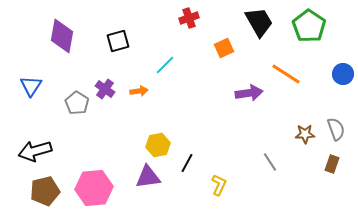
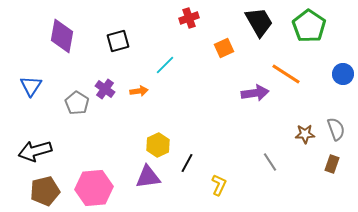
purple arrow: moved 6 px right
yellow hexagon: rotated 15 degrees counterclockwise
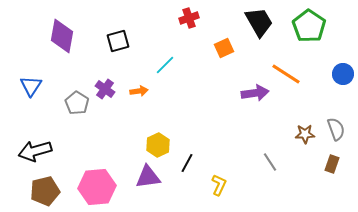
pink hexagon: moved 3 px right, 1 px up
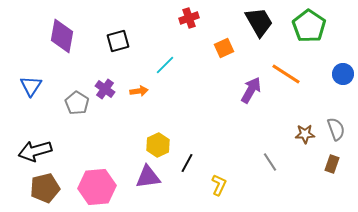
purple arrow: moved 4 px left, 3 px up; rotated 52 degrees counterclockwise
brown pentagon: moved 3 px up
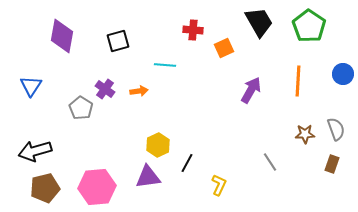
red cross: moved 4 px right, 12 px down; rotated 24 degrees clockwise
cyan line: rotated 50 degrees clockwise
orange line: moved 12 px right, 7 px down; rotated 60 degrees clockwise
gray pentagon: moved 4 px right, 5 px down
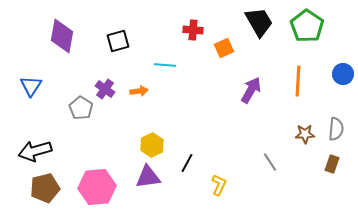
green pentagon: moved 2 px left
gray semicircle: rotated 25 degrees clockwise
yellow hexagon: moved 6 px left
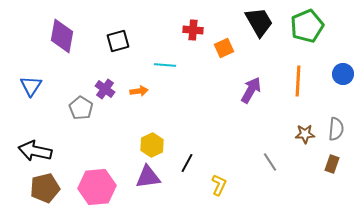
green pentagon: rotated 16 degrees clockwise
black arrow: rotated 28 degrees clockwise
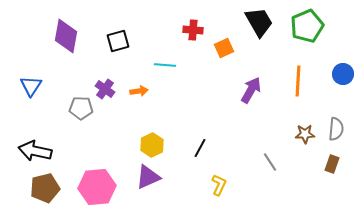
purple diamond: moved 4 px right
gray pentagon: rotated 30 degrees counterclockwise
black line: moved 13 px right, 15 px up
purple triangle: rotated 16 degrees counterclockwise
